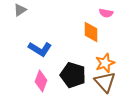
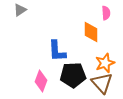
pink semicircle: rotated 104 degrees counterclockwise
blue L-shape: moved 17 px right, 2 px down; rotated 55 degrees clockwise
black pentagon: rotated 20 degrees counterclockwise
brown triangle: moved 3 px left, 1 px down
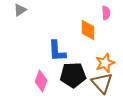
orange diamond: moved 3 px left, 2 px up
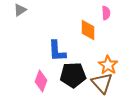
orange star: moved 3 px right, 2 px down; rotated 18 degrees counterclockwise
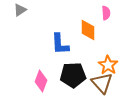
blue L-shape: moved 3 px right, 7 px up
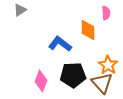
blue L-shape: rotated 130 degrees clockwise
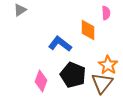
black pentagon: rotated 25 degrees clockwise
brown triangle: rotated 20 degrees clockwise
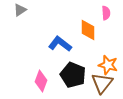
orange star: rotated 18 degrees counterclockwise
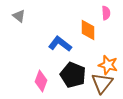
gray triangle: moved 1 px left, 6 px down; rotated 48 degrees counterclockwise
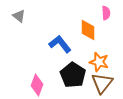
blue L-shape: rotated 15 degrees clockwise
orange star: moved 9 px left, 3 px up
black pentagon: rotated 10 degrees clockwise
pink diamond: moved 4 px left, 4 px down
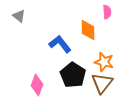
pink semicircle: moved 1 px right, 1 px up
orange star: moved 5 px right
